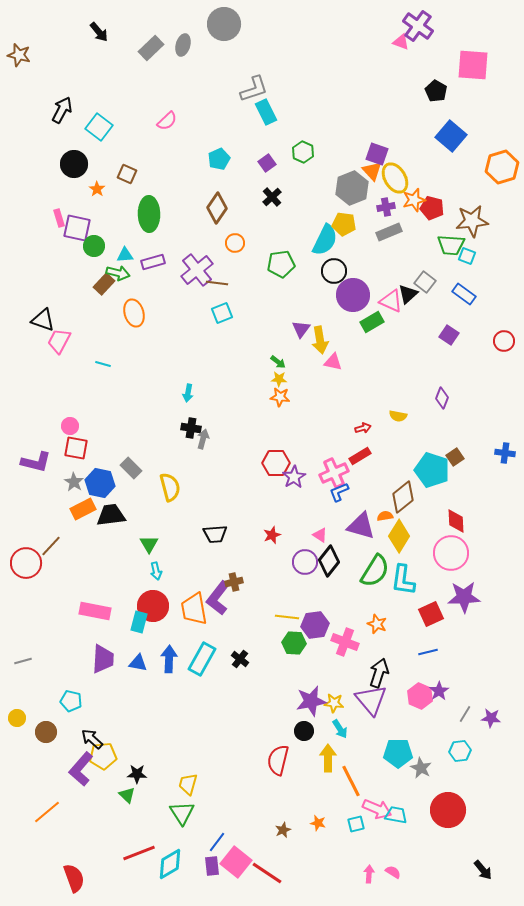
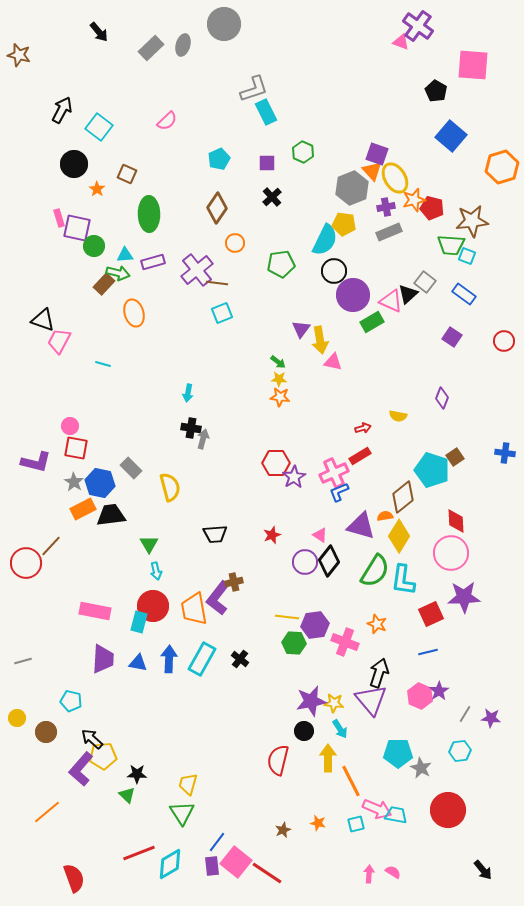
purple square at (267, 163): rotated 36 degrees clockwise
purple square at (449, 335): moved 3 px right, 2 px down
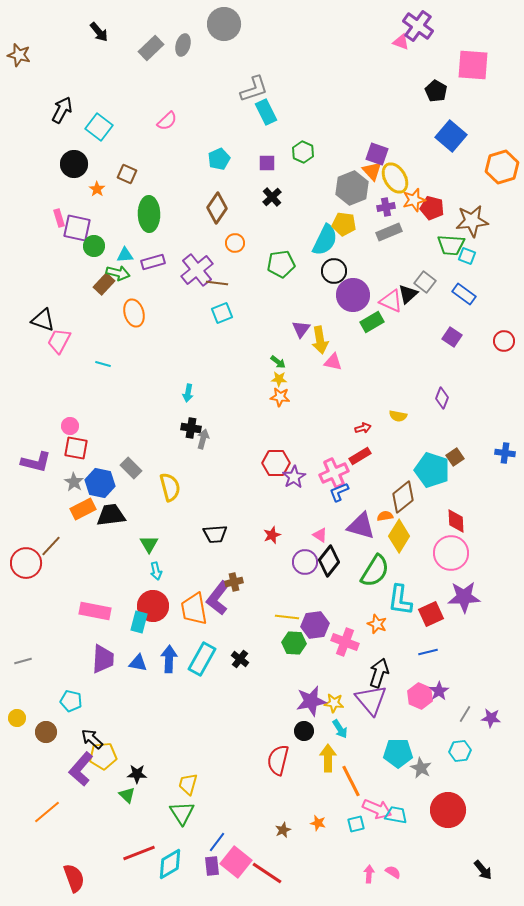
cyan L-shape at (403, 580): moved 3 px left, 20 px down
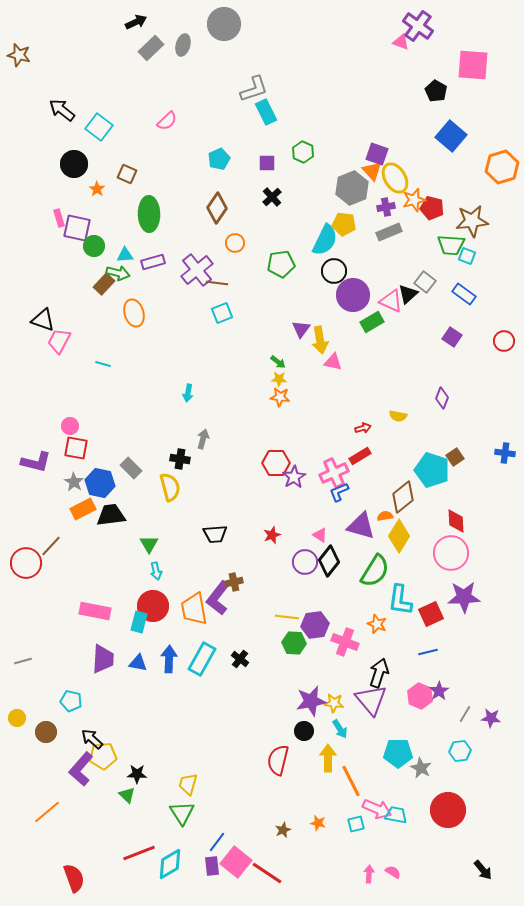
black arrow at (99, 32): moved 37 px right, 10 px up; rotated 75 degrees counterclockwise
black arrow at (62, 110): rotated 80 degrees counterclockwise
black cross at (191, 428): moved 11 px left, 31 px down
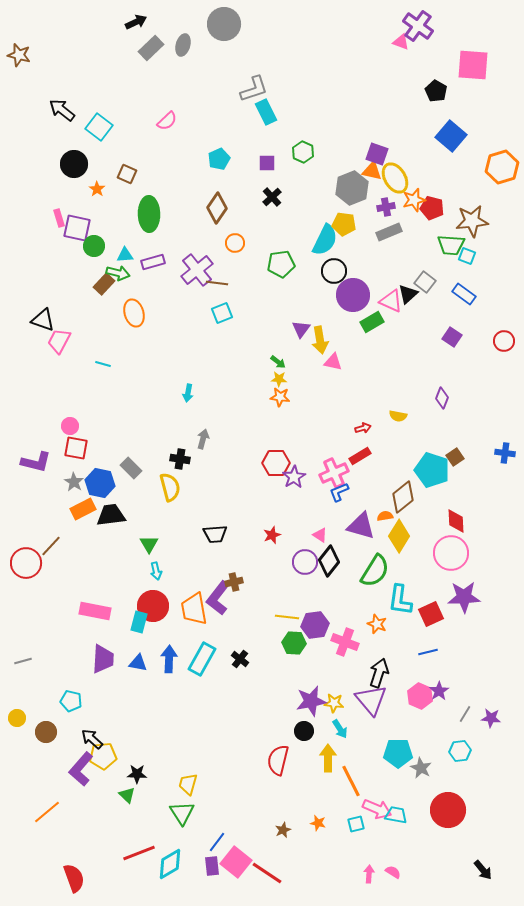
orange triangle at (372, 171): rotated 35 degrees counterclockwise
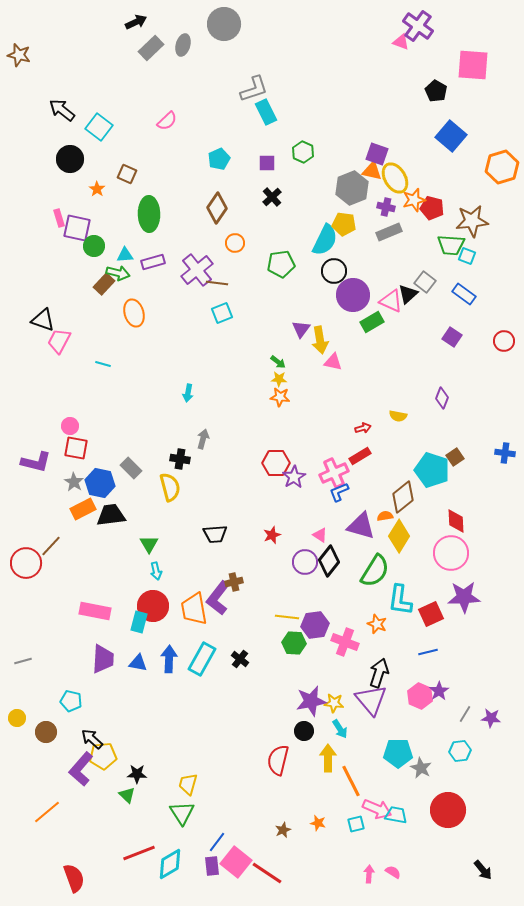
black circle at (74, 164): moved 4 px left, 5 px up
purple cross at (386, 207): rotated 24 degrees clockwise
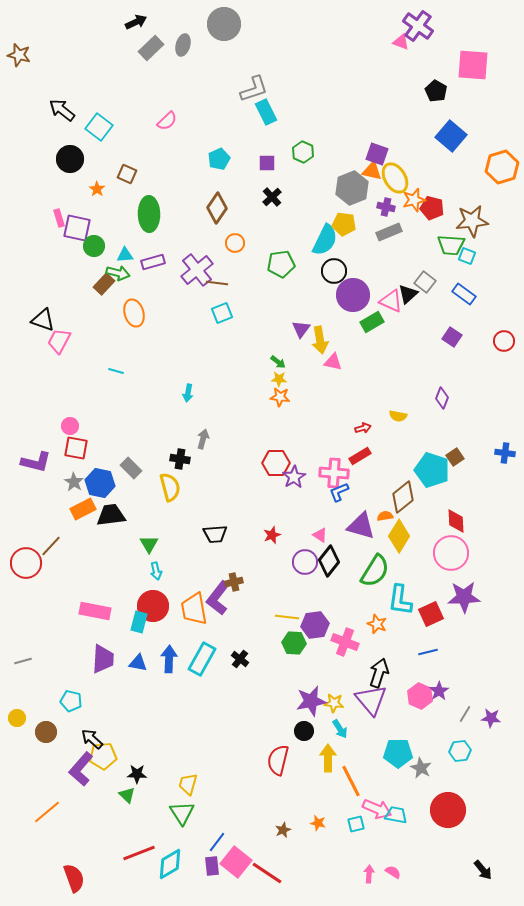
cyan line at (103, 364): moved 13 px right, 7 px down
pink cross at (334, 473): rotated 28 degrees clockwise
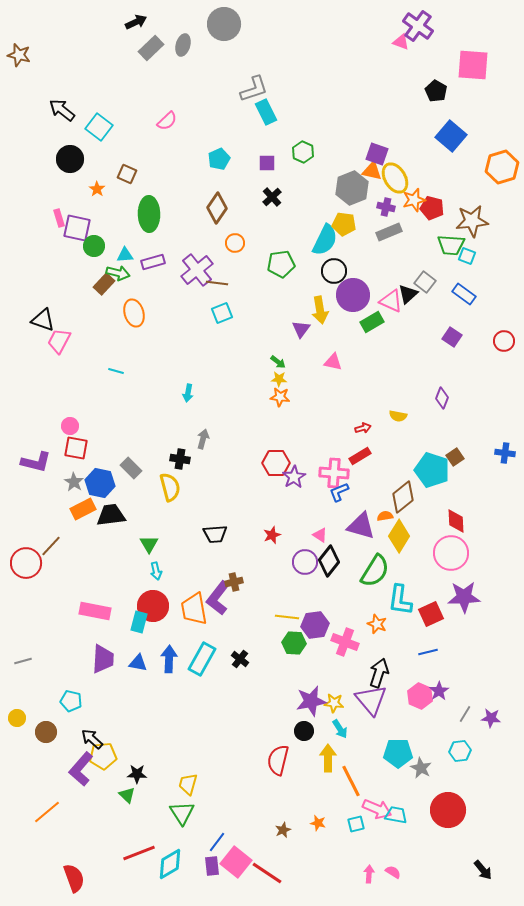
yellow arrow at (320, 340): moved 30 px up
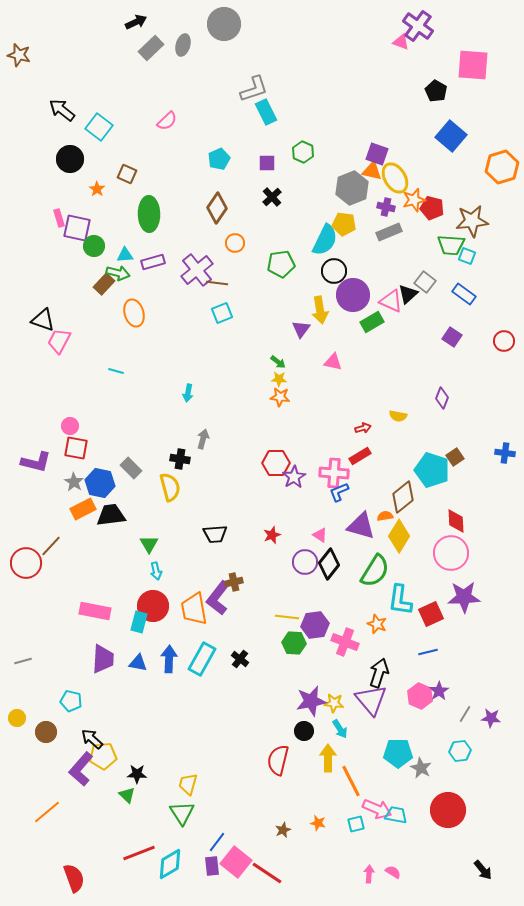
black diamond at (329, 561): moved 3 px down
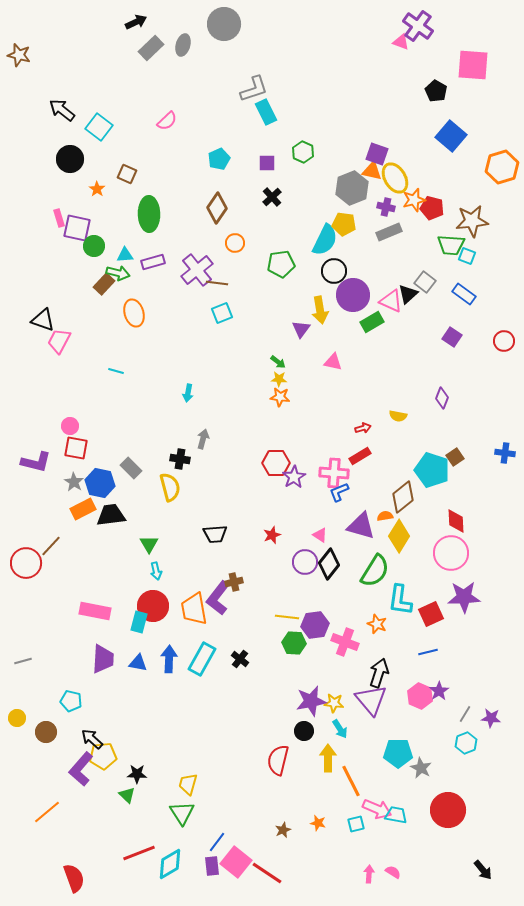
cyan hexagon at (460, 751): moved 6 px right, 8 px up; rotated 15 degrees counterclockwise
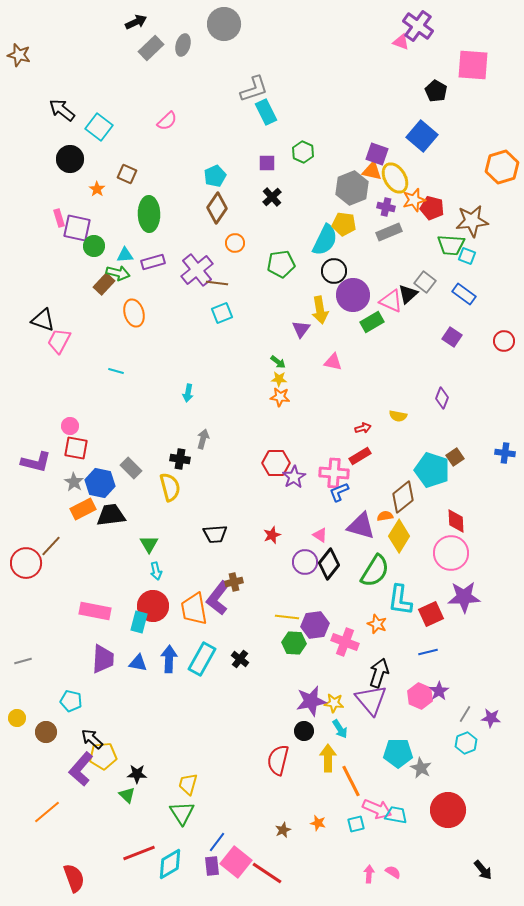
blue square at (451, 136): moved 29 px left
cyan pentagon at (219, 159): moved 4 px left, 17 px down
